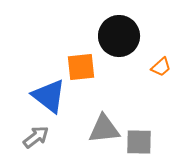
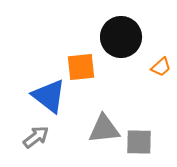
black circle: moved 2 px right, 1 px down
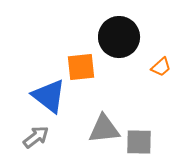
black circle: moved 2 px left
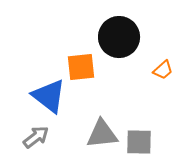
orange trapezoid: moved 2 px right, 3 px down
gray triangle: moved 2 px left, 5 px down
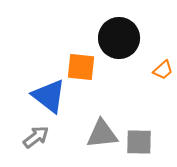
black circle: moved 1 px down
orange square: rotated 12 degrees clockwise
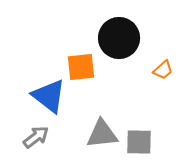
orange square: rotated 12 degrees counterclockwise
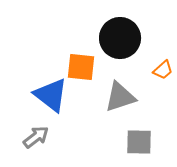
black circle: moved 1 px right
orange square: rotated 12 degrees clockwise
blue triangle: moved 2 px right, 1 px up
gray triangle: moved 18 px right, 37 px up; rotated 12 degrees counterclockwise
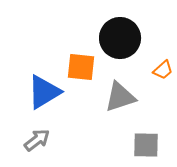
blue triangle: moved 7 px left, 3 px up; rotated 51 degrees clockwise
gray arrow: moved 1 px right, 3 px down
gray square: moved 7 px right, 3 px down
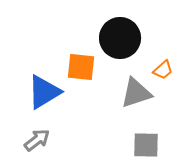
gray triangle: moved 16 px right, 4 px up
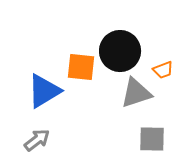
black circle: moved 13 px down
orange trapezoid: rotated 20 degrees clockwise
blue triangle: moved 1 px up
gray square: moved 6 px right, 6 px up
